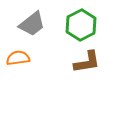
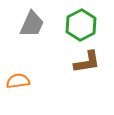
gray trapezoid: rotated 28 degrees counterclockwise
orange semicircle: moved 23 px down
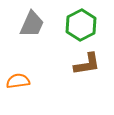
brown L-shape: moved 2 px down
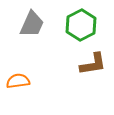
brown L-shape: moved 6 px right
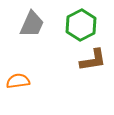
brown L-shape: moved 4 px up
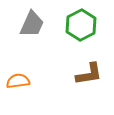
brown L-shape: moved 4 px left, 14 px down
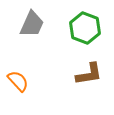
green hexagon: moved 4 px right, 3 px down; rotated 12 degrees counterclockwise
orange semicircle: rotated 55 degrees clockwise
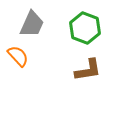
brown L-shape: moved 1 px left, 4 px up
orange semicircle: moved 25 px up
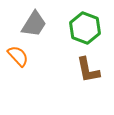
gray trapezoid: moved 2 px right; rotated 8 degrees clockwise
brown L-shape: rotated 88 degrees clockwise
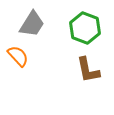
gray trapezoid: moved 2 px left
